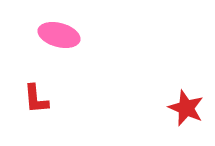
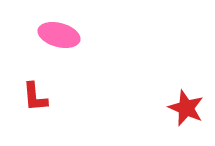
red L-shape: moved 1 px left, 2 px up
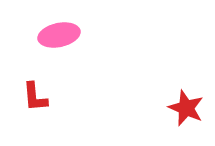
pink ellipse: rotated 27 degrees counterclockwise
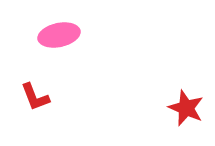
red L-shape: rotated 16 degrees counterclockwise
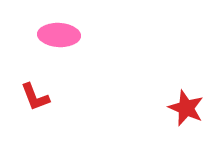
pink ellipse: rotated 15 degrees clockwise
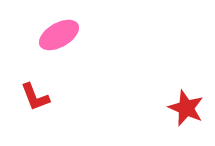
pink ellipse: rotated 33 degrees counterclockwise
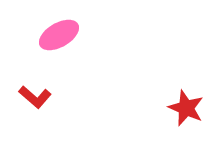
red L-shape: rotated 28 degrees counterclockwise
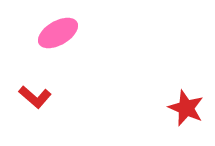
pink ellipse: moved 1 px left, 2 px up
